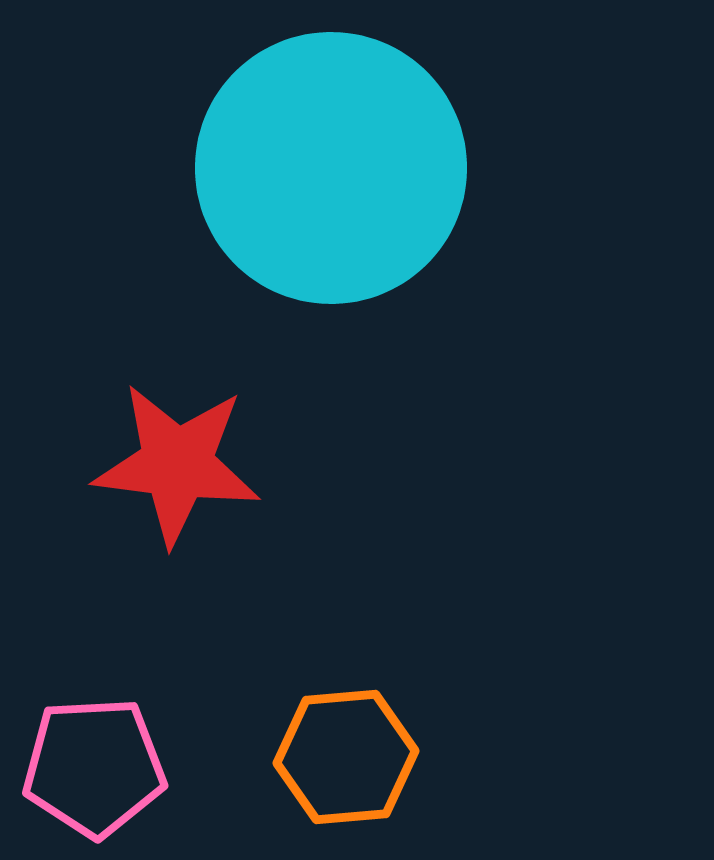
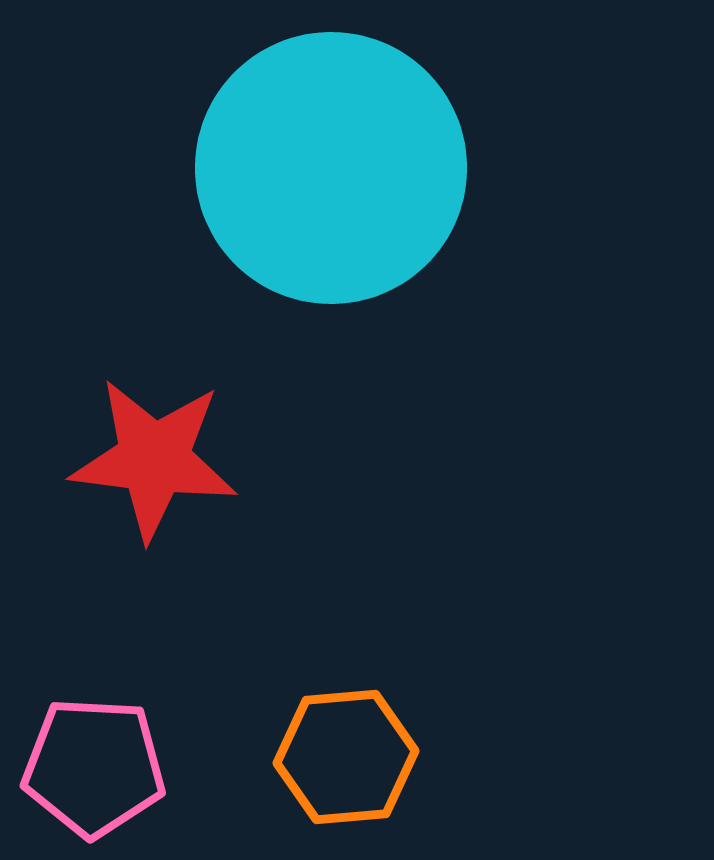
red star: moved 23 px left, 5 px up
pink pentagon: rotated 6 degrees clockwise
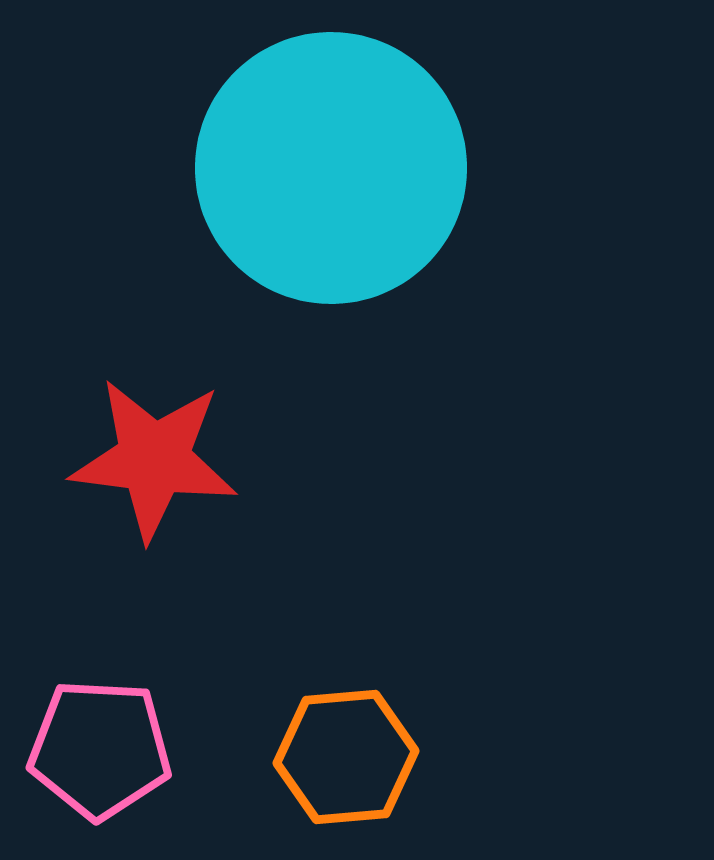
pink pentagon: moved 6 px right, 18 px up
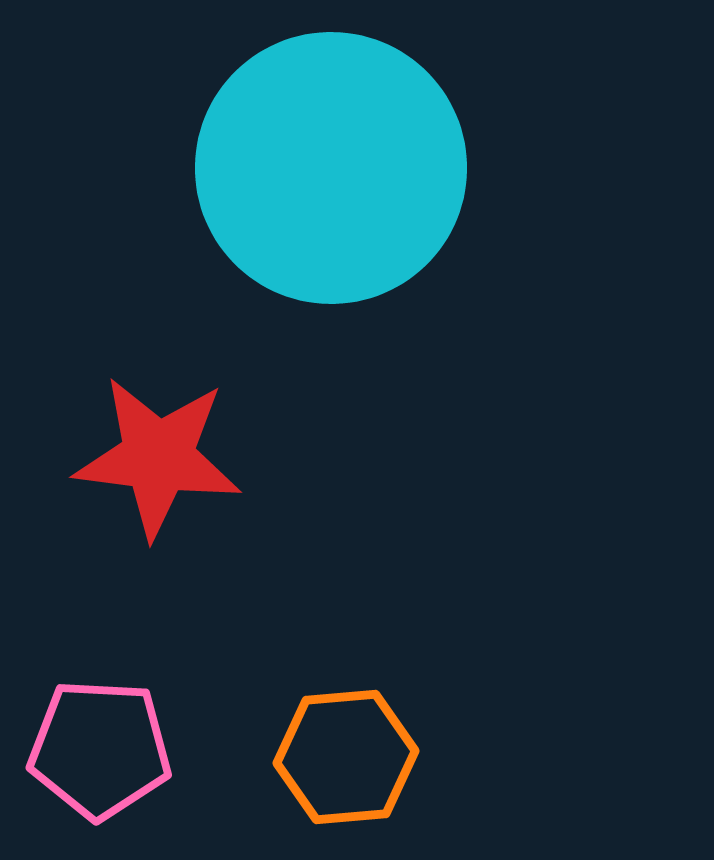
red star: moved 4 px right, 2 px up
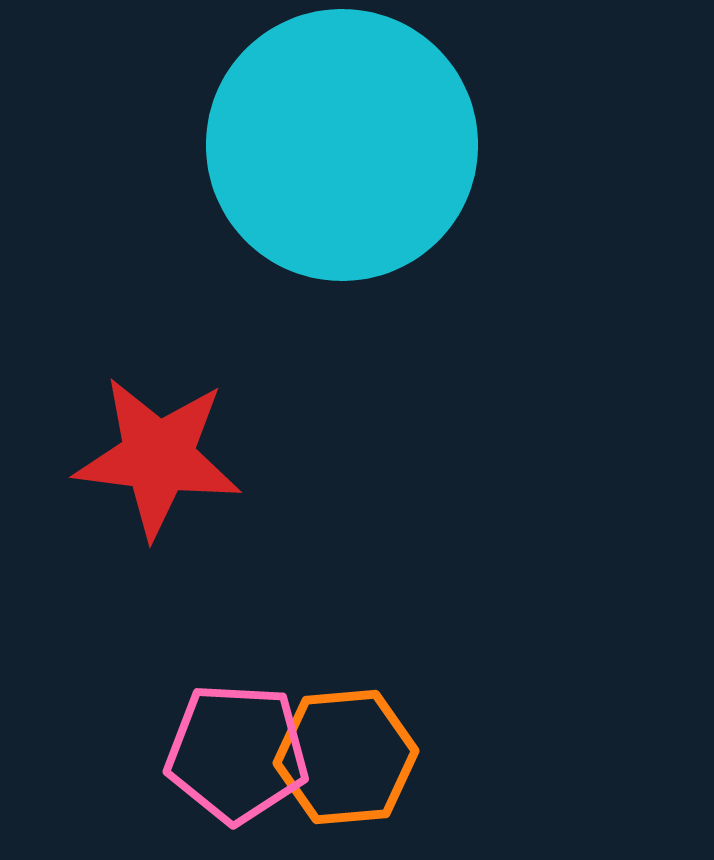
cyan circle: moved 11 px right, 23 px up
pink pentagon: moved 137 px right, 4 px down
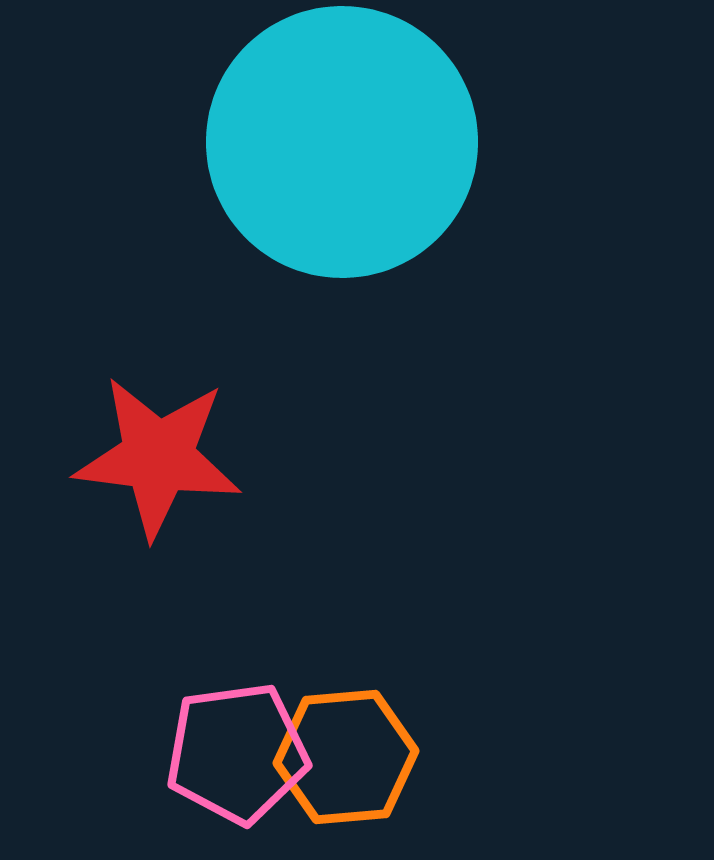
cyan circle: moved 3 px up
pink pentagon: rotated 11 degrees counterclockwise
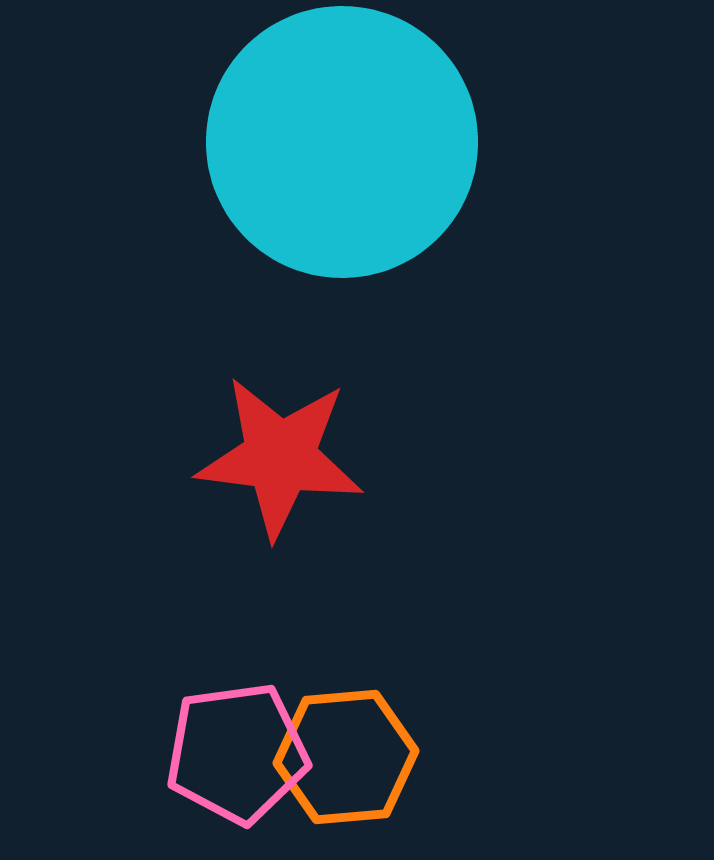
red star: moved 122 px right
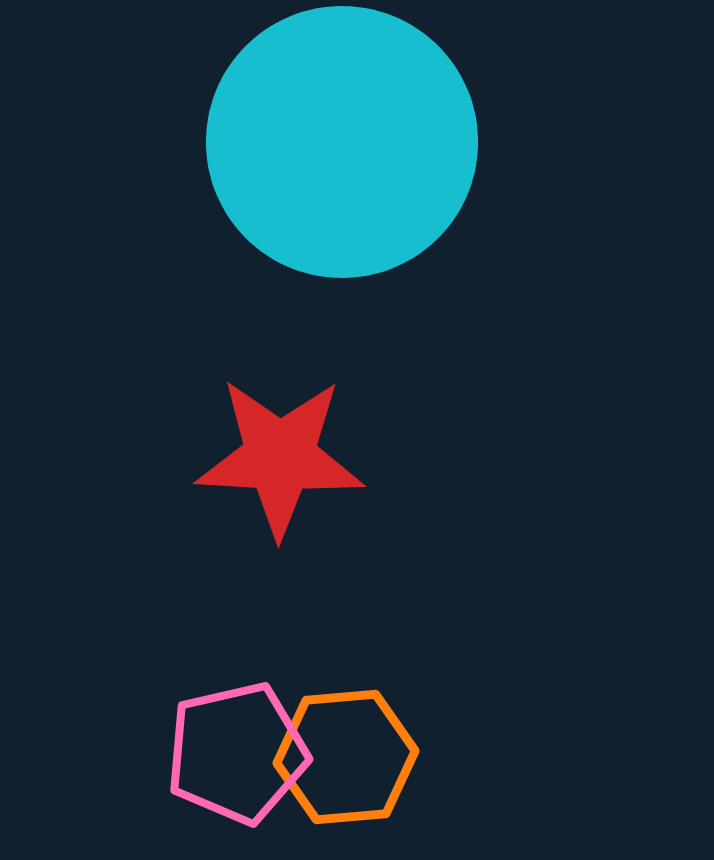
red star: rotated 4 degrees counterclockwise
pink pentagon: rotated 5 degrees counterclockwise
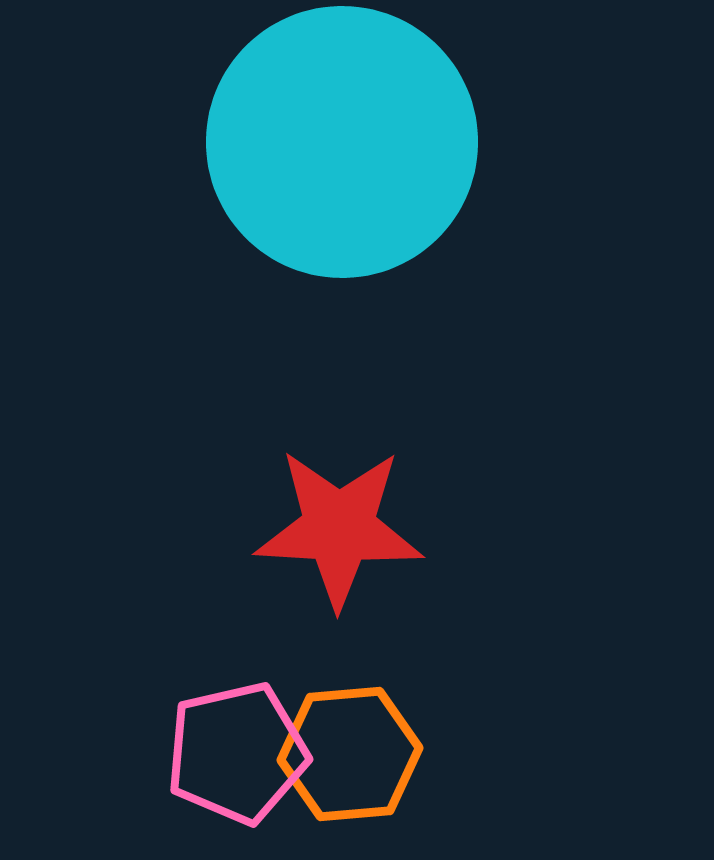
red star: moved 59 px right, 71 px down
orange hexagon: moved 4 px right, 3 px up
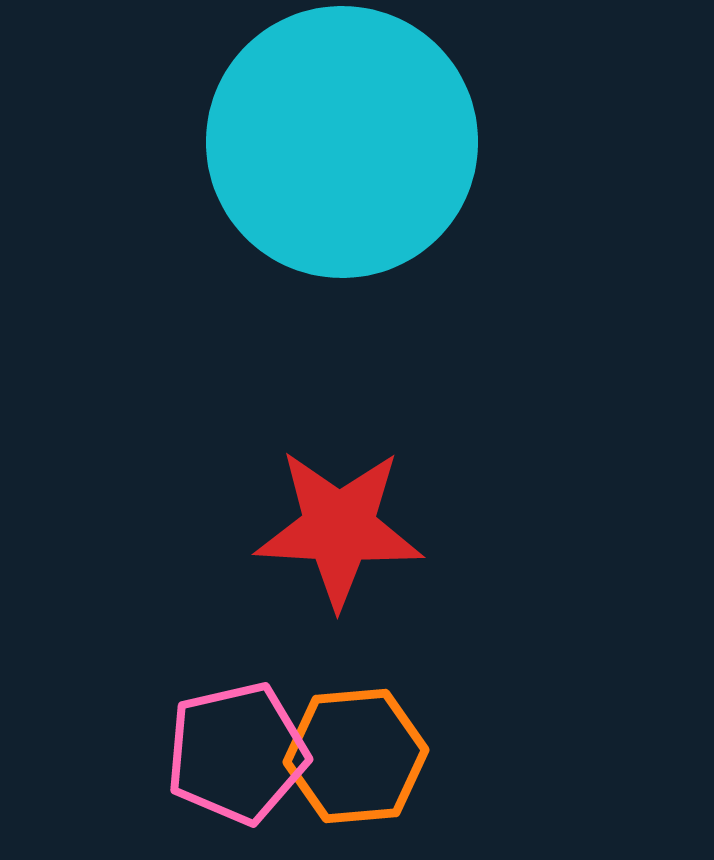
orange hexagon: moved 6 px right, 2 px down
